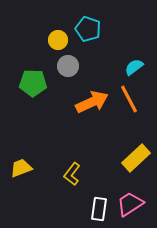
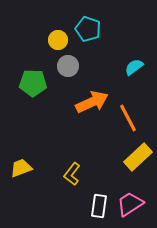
orange line: moved 1 px left, 19 px down
yellow rectangle: moved 2 px right, 1 px up
white rectangle: moved 3 px up
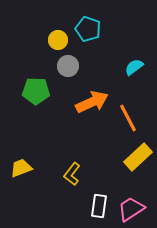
green pentagon: moved 3 px right, 8 px down
pink trapezoid: moved 1 px right, 5 px down
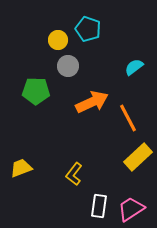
yellow L-shape: moved 2 px right
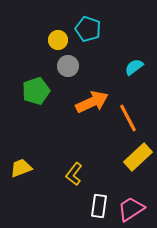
green pentagon: rotated 20 degrees counterclockwise
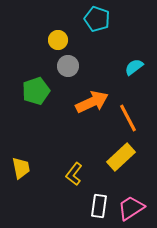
cyan pentagon: moved 9 px right, 10 px up
yellow rectangle: moved 17 px left
yellow trapezoid: rotated 100 degrees clockwise
pink trapezoid: moved 1 px up
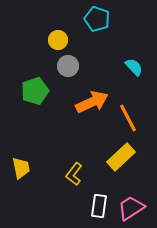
cyan semicircle: rotated 84 degrees clockwise
green pentagon: moved 1 px left
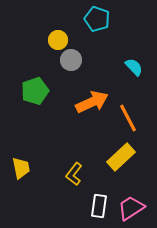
gray circle: moved 3 px right, 6 px up
